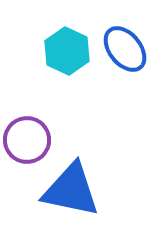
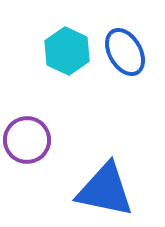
blue ellipse: moved 3 px down; rotated 9 degrees clockwise
blue triangle: moved 34 px right
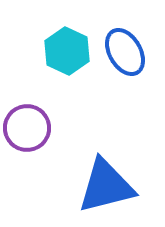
purple circle: moved 12 px up
blue triangle: moved 1 px right, 4 px up; rotated 26 degrees counterclockwise
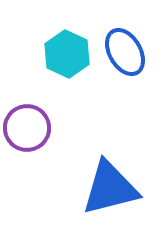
cyan hexagon: moved 3 px down
blue triangle: moved 4 px right, 2 px down
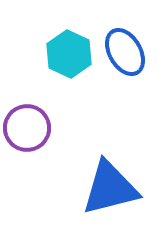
cyan hexagon: moved 2 px right
